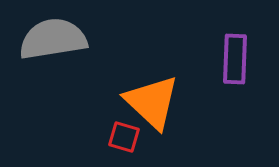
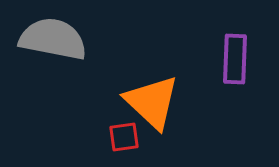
gray semicircle: rotated 20 degrees clockwise
red square: rotated 24 degrees counterclockwise
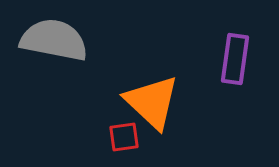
gray semicircle: moved 1 px right, 1 px down
purple rectangle: rotated 6 degrees clockwise
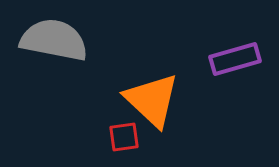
purple rectangle: rotated 66 degrees clockwise
orange triangle: moved 2 px up
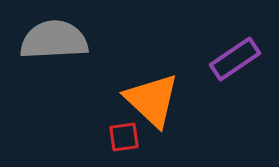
gray semicircle: rotated 14 degrees counterclockwise
purple rectangle: rotated 18 degrees counterclockwise
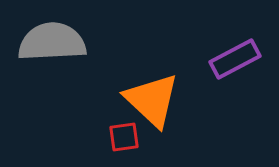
gray semicircle: moved 2 px left, 2 px down
purple rectangle: rotated 6 degrees clockwise
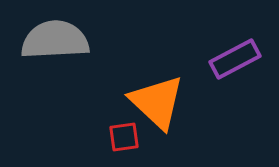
gray semicircle: moved 3 px right, 2 px up
orange triangle: moved 5 px right, 2 px down
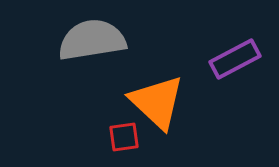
gray semicircle: moved 37 px right; rotated 6 degrees counterclockwise
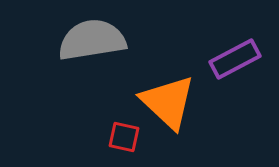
orange triangle: moved 11 px right
red square: rotated 20 degrees clockwise
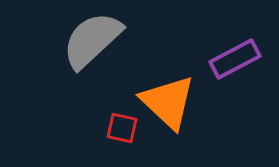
gray semicircle: rotated 34 degrees counterclockwise
red square: moved 2 px left, 9 px up
